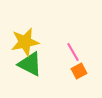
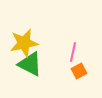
yellow star: moved 1 px left, 1 px down
pink line: rotated 42 degrees clockwise
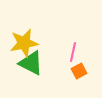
green triangle: moved 1 px right, 1 px up
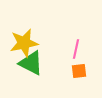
pink line: moved 3 px right, 3 px up
orange square: rotated 21 degrees clockwise
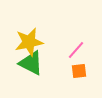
yellow star: moved 5 px right, 1 px up
pink line: moved 1 px down; rotated 30 degrees clockwise
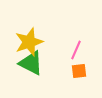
yellow star: rotated 8 degrees counterclockwise
pink line: rotated 18 degrees counterclockwise
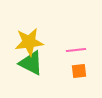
yellow star: rotated 12 degrees clockwise
pink line: rotated 60 degrees clockwise
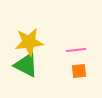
green triangle: moved 5 px left, 2 px down
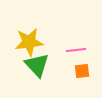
green triangle: moved 11 px right; rotated 20 degrees clockwise
orange square: moved 3 px right
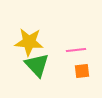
yellow star: rotated 12 degrees clockwise
